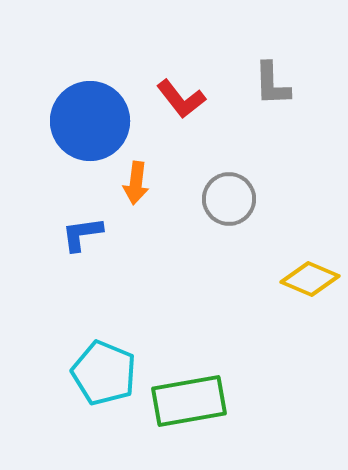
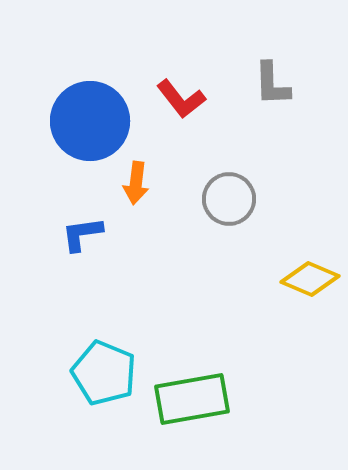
green rectangle: moved 3 px right, 2 px up
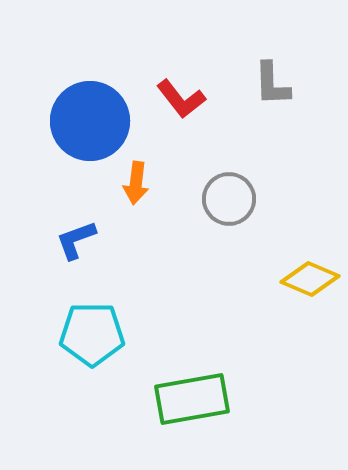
blue L-shape: moved 6 px left, 6 px down; rotated 12 degrees counterclockwise
cyan pentagon: moved 12 px left, 39 px up; rotated 22 degrees counterclockwise
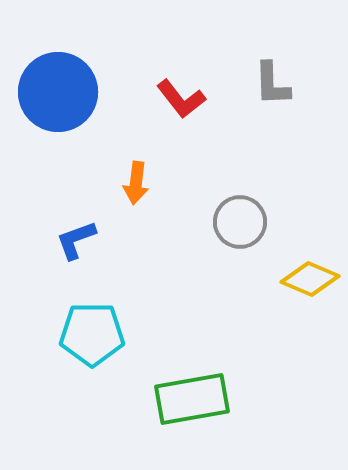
blue circle: moved 32 px left, 29 px up
gray circle: moved 11 px right, 23 px down
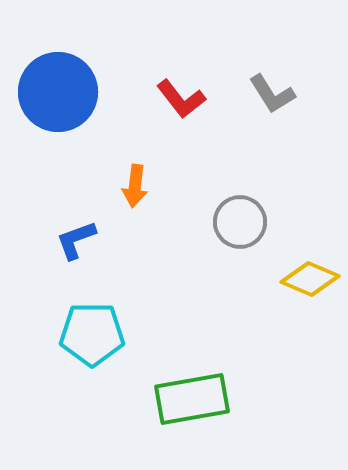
gray L-shape: moved 10 px down; rotated 30 degrees counterclockwise
orange arrow: moved 1 px left, 3 px down
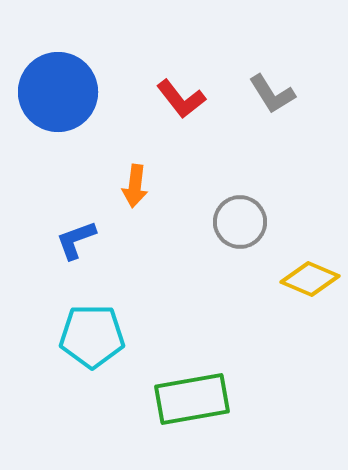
cyan pentagon: moved 2 px down
